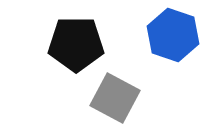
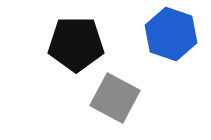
blue hexagon: moved 2 px left, 1 px up
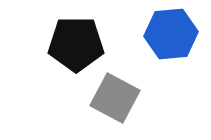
blue hexagon: rotated 24 degrees counterclockwise
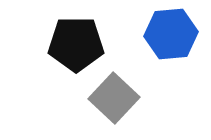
gray square: moved 1 px left; rotated 15 degrees clockwise
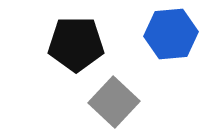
gray square: moved 4 px down
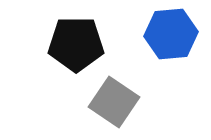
gray square: rotated 9 degrees counterclockwise
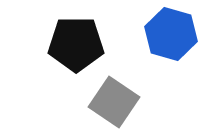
blue hexagon: rotated 21 degrees clockwise
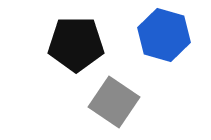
blue hexagon: moved 7 px left, 1 px down
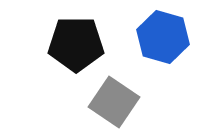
blue hexagon: moved 1 px left, 2 px down
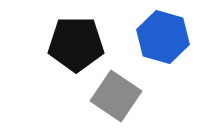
gray square: moved 2 px right, 6 px up
